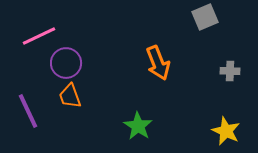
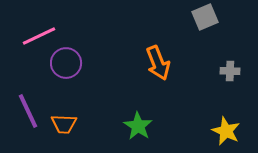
orange trapezoid: moved 6 px left, 28 px down; rotated 68 degrees counterclockwise
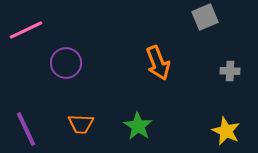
pink line: moved 13 px left, 6 px up
purple line: moved 2 px left, 18 px down
orange trapezoid: moved 17 px right
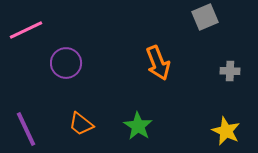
orange trapezoid: rotated 36 degrees clockwise
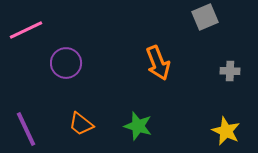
green star: rotated 16 degrees counterclockwise
